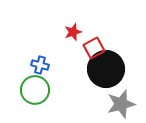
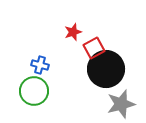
green circle: moved 1 px left, 1 px down
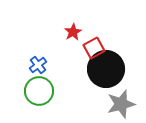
red star: rotated 12 degrees counterclockwise
blue cross: moved 2 px left; rotated 36 degrees clockwise
green circle: moved 5 px right
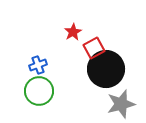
blue cross: rotated 18 degrees clockwise
